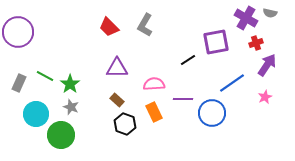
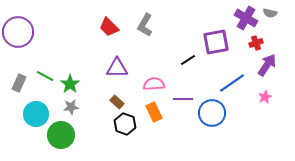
brown rectangle: moved 2 px down
gray star: rotated 28 degrees counterclockwise
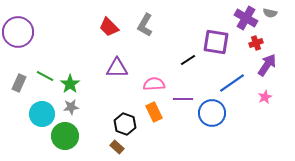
purple square: rotated 20 degrees clockwise
brown rectangle: moved 45 px down
cyan circle: moved 6 px right
green circle: moved 4 px right, 1 px down
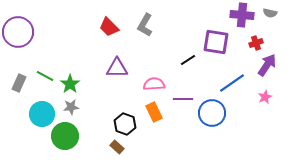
purple cross: moved 4 px left, 3 px up; rotated 25 degrees counterclockwise
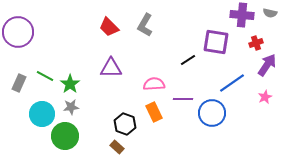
purple triangle: moved 6 px left
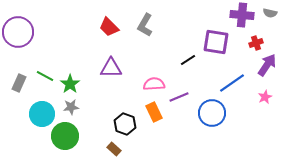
purple line: moved 4 px left, 2 px up; rotated 24 degrees counterclockwise
brown rectangle: moved 3 px left, 2 px down
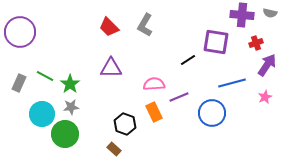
purple circle: moved 2 px right
blue line: rotated 20 degrees clockwise
green circle: moved 2 px up
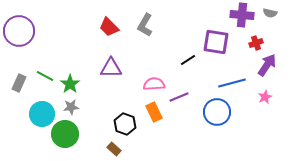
purple circle: moved 1 px left, 1 px up
blue circle: moved 5 px right, 1 px up
